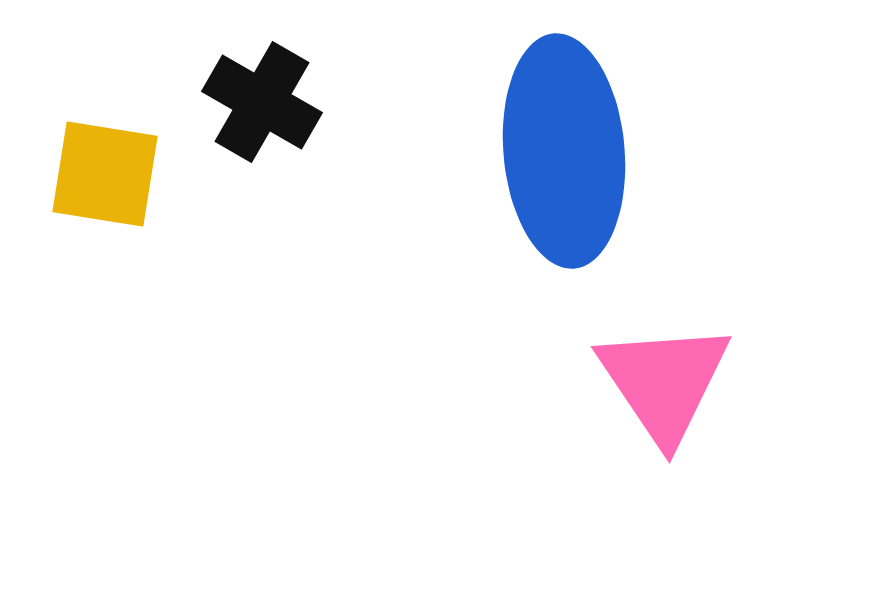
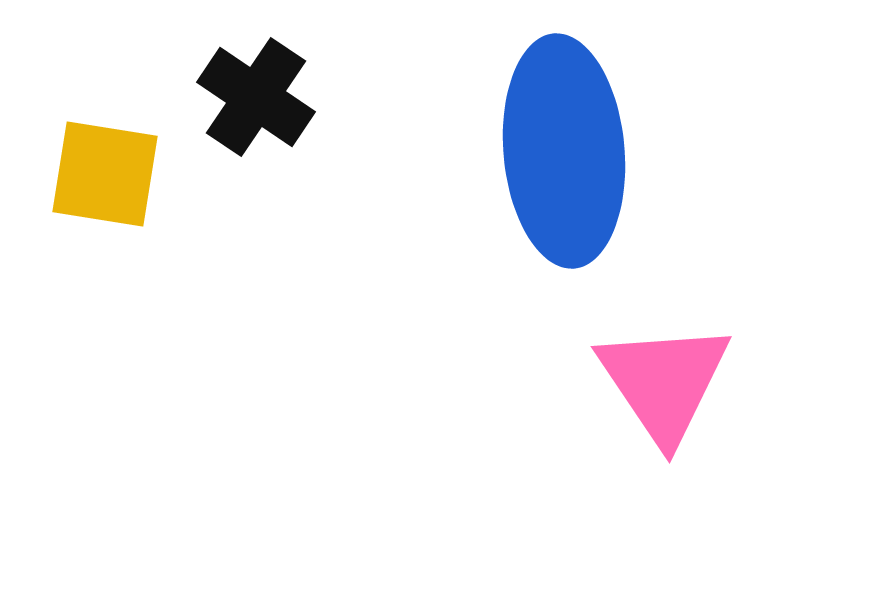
black cross: moved 6 px left, 5 px up; rotated 4 degrees clockwise
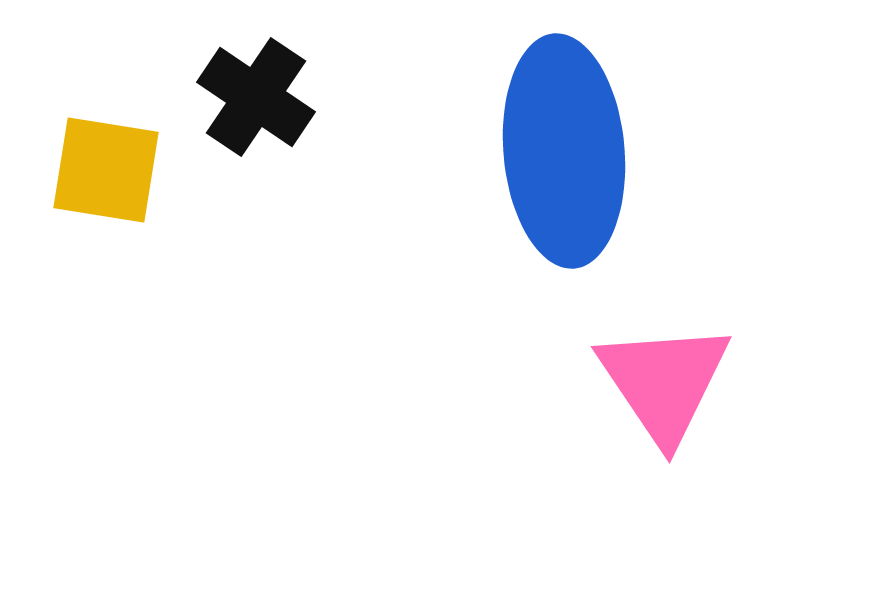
yellow square: moved 1 px right, 4 px up
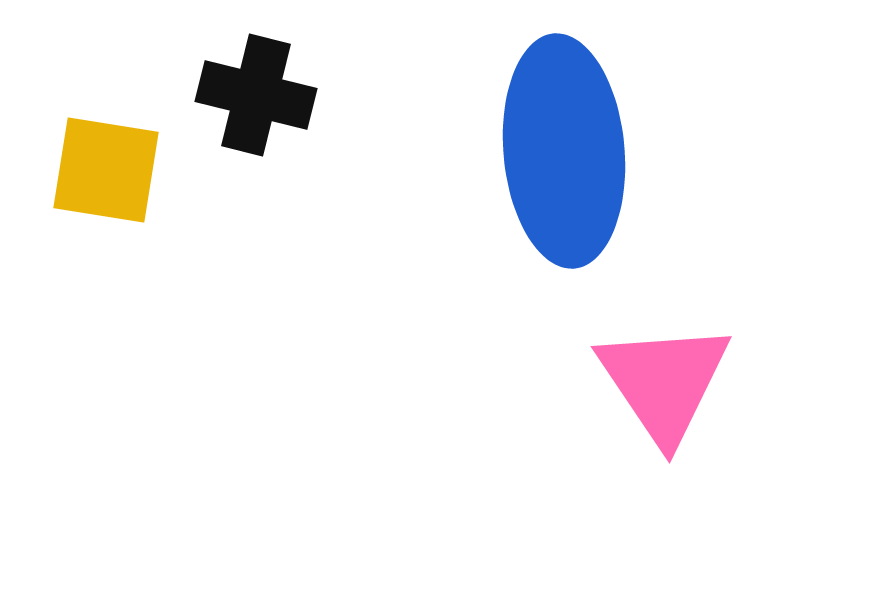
black cross: moved 2 px up; rotated 20 degrees counterclockwise
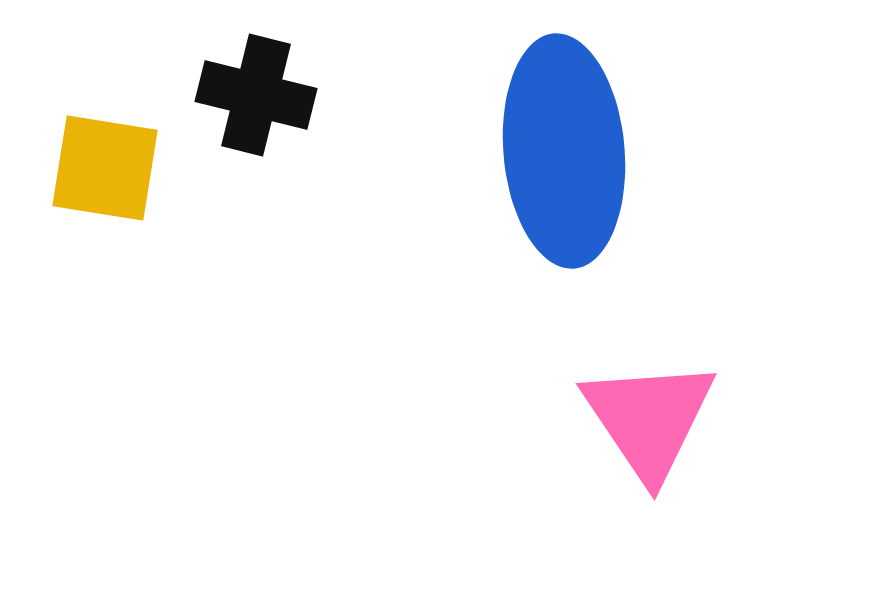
yellow square: moved 1 px left, 2 px up
pink triangle: moved 15 px left, 37 px down
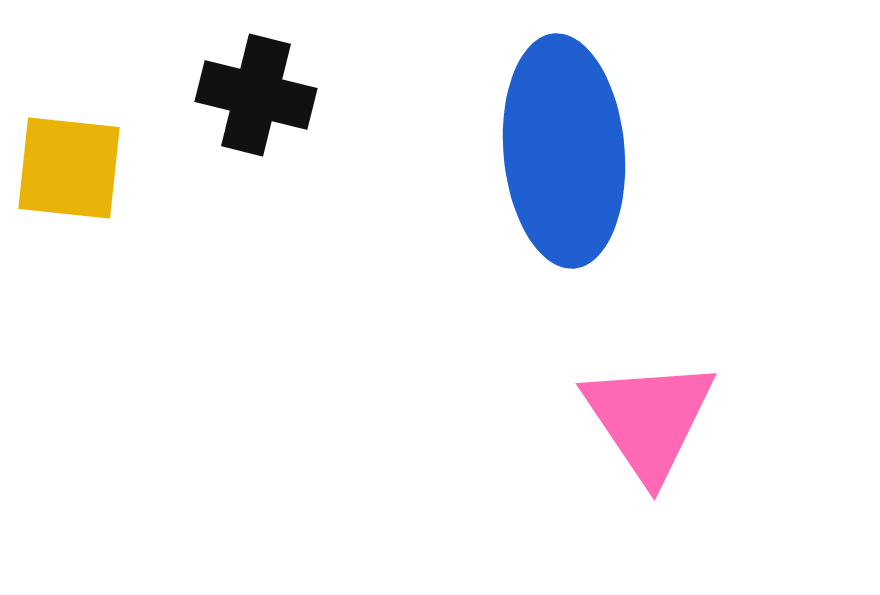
yellow square: moved 36 px left; rotated 3 degrees counterclockwise
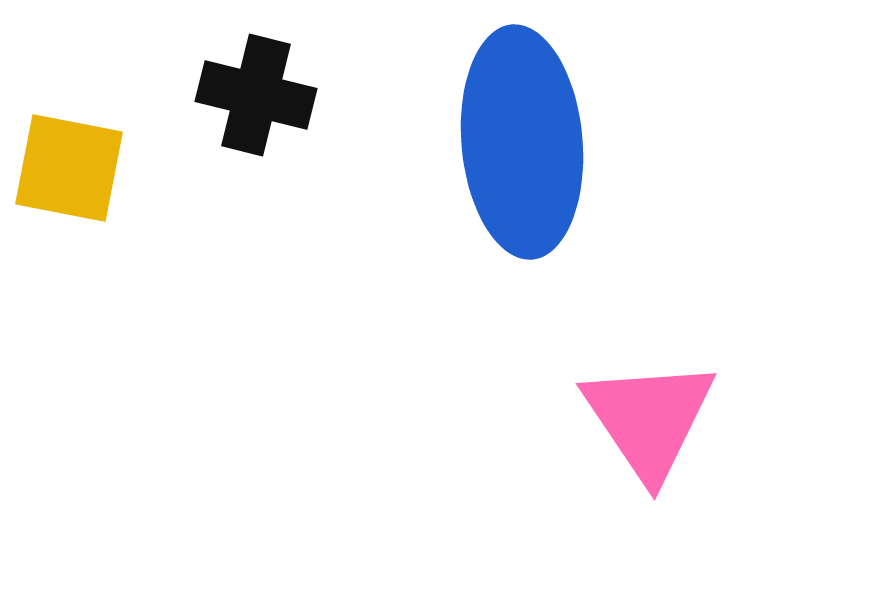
blue ellipse: moved 42 px left, 9 px up
yellow square: rotated 5 degrees clockwise
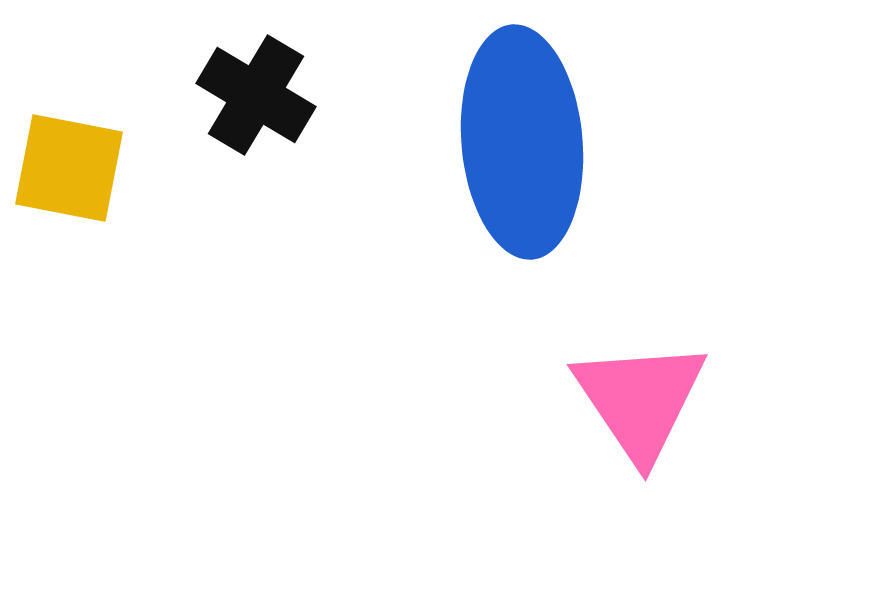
black cross: rotated 17 degrees clockwise
pink triangle: moved 9 px left, 19 px up
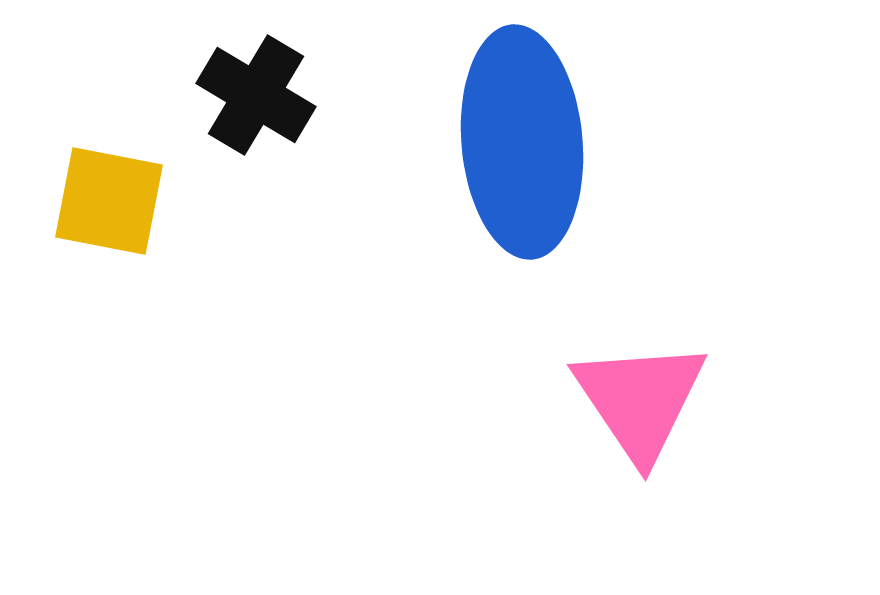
yellow square: moved 40 px right, 33 px down
